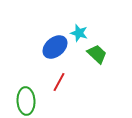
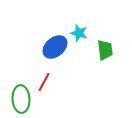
green trapezoid: moved 8 px right, 4 px up; rotated 40 degrees clockwise
red line: moved 15 px left
green ellipse: moved 5 px left, 2 px up
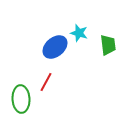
green trapezoid: moved 3 px right, 5 px up
red line: moved 2 px right
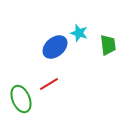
red line: moved 3 px right, 2 px down; rotated 30 degrees clockwise
green ellipse: rotated 20 degrees counterclockwise
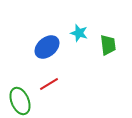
blue ellipse: moved 8 px left
green ellipse: moved 1 px left, 2 px down
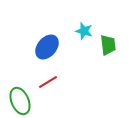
cyan star: moved 5 px right, 2 px up
blue ellipse: rotated 10 degrees counterclockwise
red line: moved 1 px left, 2 px up
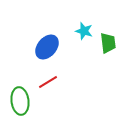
green trapezoid: moved 2 px up
green ellipse: rotated 16 degrees clockwise
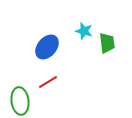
green trapezoid: moved 1 px left
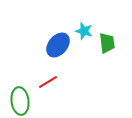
blue ellipse: moved 11 px right, 2 px up
